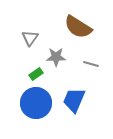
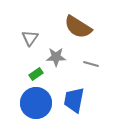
blue trapezoid: rotated 12 degrees counterclockwise
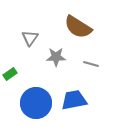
green rectangle: moved 26 px left
blue trapezoid: rotated 68 degrees clockwise
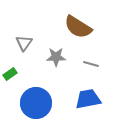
gray triangle: moved 6 px left, 5 px down
blue trapezoid: moved 14 px right, 1 px up
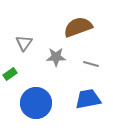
brown semicircle: rotated 128 degrees clockwise
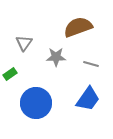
blue trapezoid: rotated 136 degrees clockwise
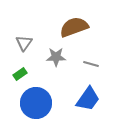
brown semicircle: moved 4 px left
green rectangle: moved 10 px right
